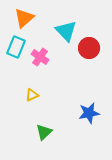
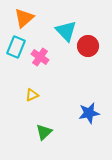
red circle: moved 1 px left, 2 px up
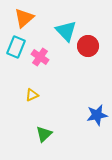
blue star: moved 8 px right, 2 px down
green triangle: moved 2 px down
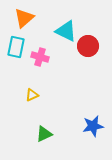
cyan triangle: rotated 20 degrees counterclockwise
cyan rectangle: rotated 10 degrees counterclockwise
pink cross: rotated 18 degrees counterclockwise
blue star: moved 4 px left, 11 px down
green triangle: rotated 18 degrees clockwise
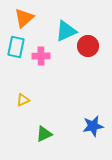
cyan triangle: rotated 50 degrees counterclockwise
pink cross: moved 1 px right, 1 px up; rotated 18 degrees counterclockwise
yellow triangle: moved 9 px left, 5 px down
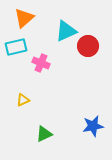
cyan rectangle: rotated 65 degrees clockwise
pink cross: moved 7 px down; rotated 24 degrees clockwise
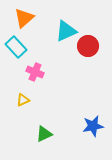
cyan rectangle: rotated 60 degrees clockwise
pink cross: moved 6 px left, 9 px down
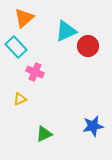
yellow triangle: moved 3 px left, 1 px up
